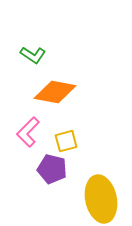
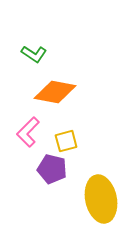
green L-shape: moved 1 px right, 1 px up
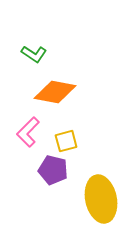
purple pentagon: moved 1 px right, 1 px down
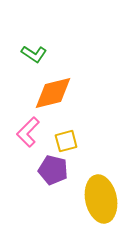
orange diamond: moved 2 px left, 1 px down; rotated 24 degrees counterclockwise
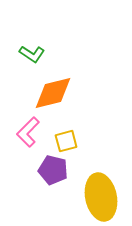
green L-shape: moved 2 px left
yellow ellipse: moved 2 px up
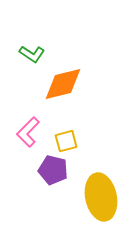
orange diamond: moved 10 px right, 9 px up
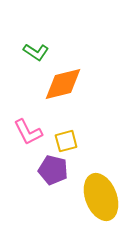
green L-shape: moved 4 px right, 2 px up
pink L-shape: rotated 72 degrees counterclockwise
yellow ellipse: rotated 9 degrees counterclockwise
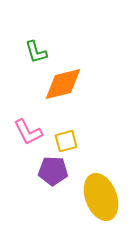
green L-shape: rotated 40 degrees clockwise
purple pentagon: moved 1 px down; rotated 12 degrees counterclockwise
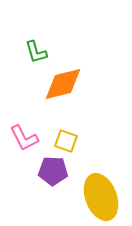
pink L-shape: moved 4 px left, 6 px down
yellow square: rotated 35 degrees clockwise
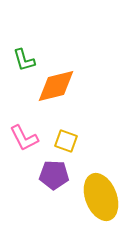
green L-shape: moved 12 px left, 8 px down
orange diamond: moved 7 px left, 2 px down
purple pentagon: moved 1 px right, 4 px down
